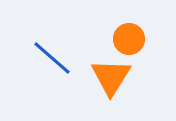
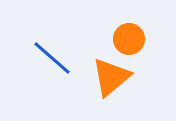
orange triangle: rotated 18 degrees clockwise
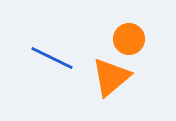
blue line: rotated 15 degrees counterclockwise
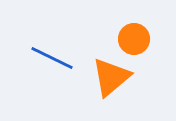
orange circle: moved 5 px right
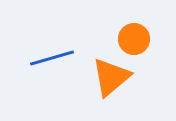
blue line: rotated 42 degrees counterclockwise
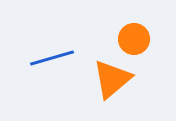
orange triangle: moved 1 px right, 2 px down
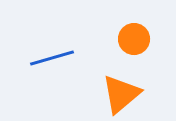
orange triangle: moved 9 px right, 15 px down
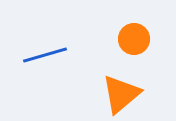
blue line: moved 7 px left, 3 px up
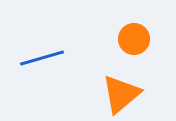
blue line: moved 3 px left, 3 px down
